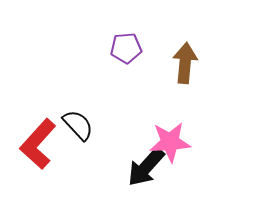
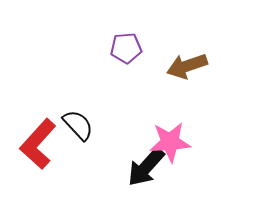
brown arrow: moved 2 px right, 3 px down; rotated 114 degrees counterclockwise
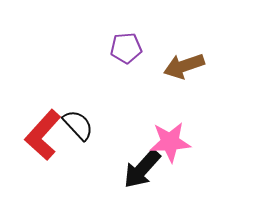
brown arrow: moved 3 px left
red L-shape: moved 5 px right, 9 px up
black arrow: moved 4 px left, 2 px down
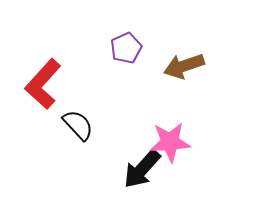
purple pentagon: rotated 20 degrees counterclockwise
red L-shape: moved 51 px up
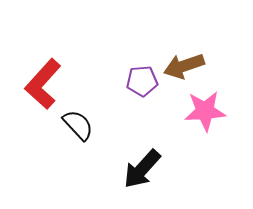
purple pentagon: moved 16 px right, 33 px down; rotated 20 degrees clockwise
pink star: moved 35 px right, 31 px up
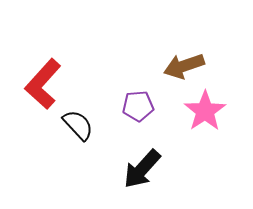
purple pentagon: moved 4 px left, 25 px down
pink star: rotated 30 degrees counterclockwise
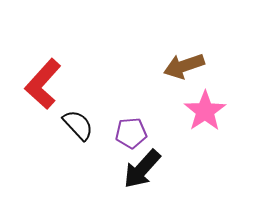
purple pentagon: moved 7 px left, 27 px down
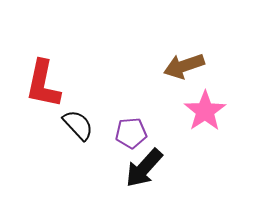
red L-shape: rotated 30 degrees counterclockwise
black arrow: moved 2 px right, 1 px up
